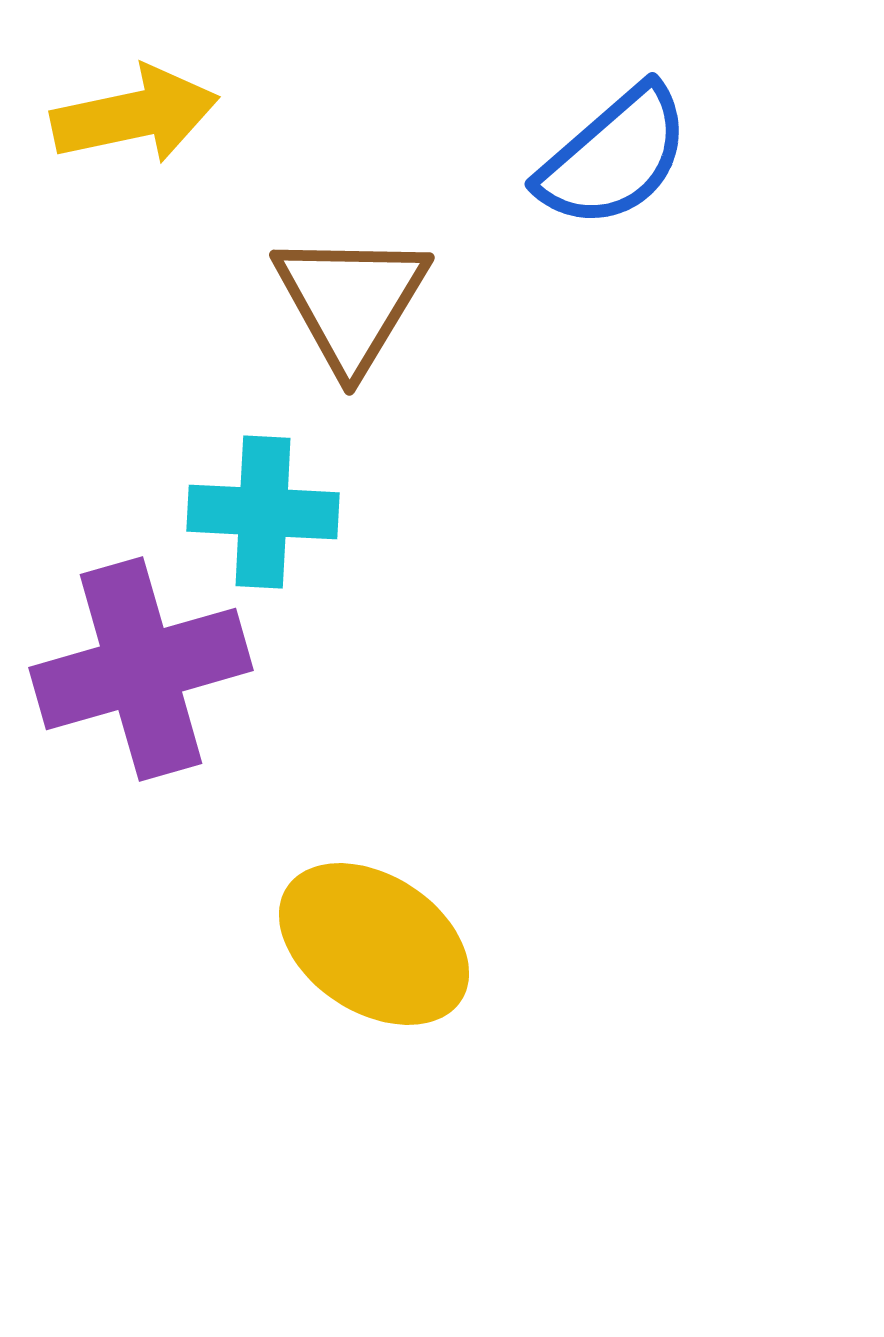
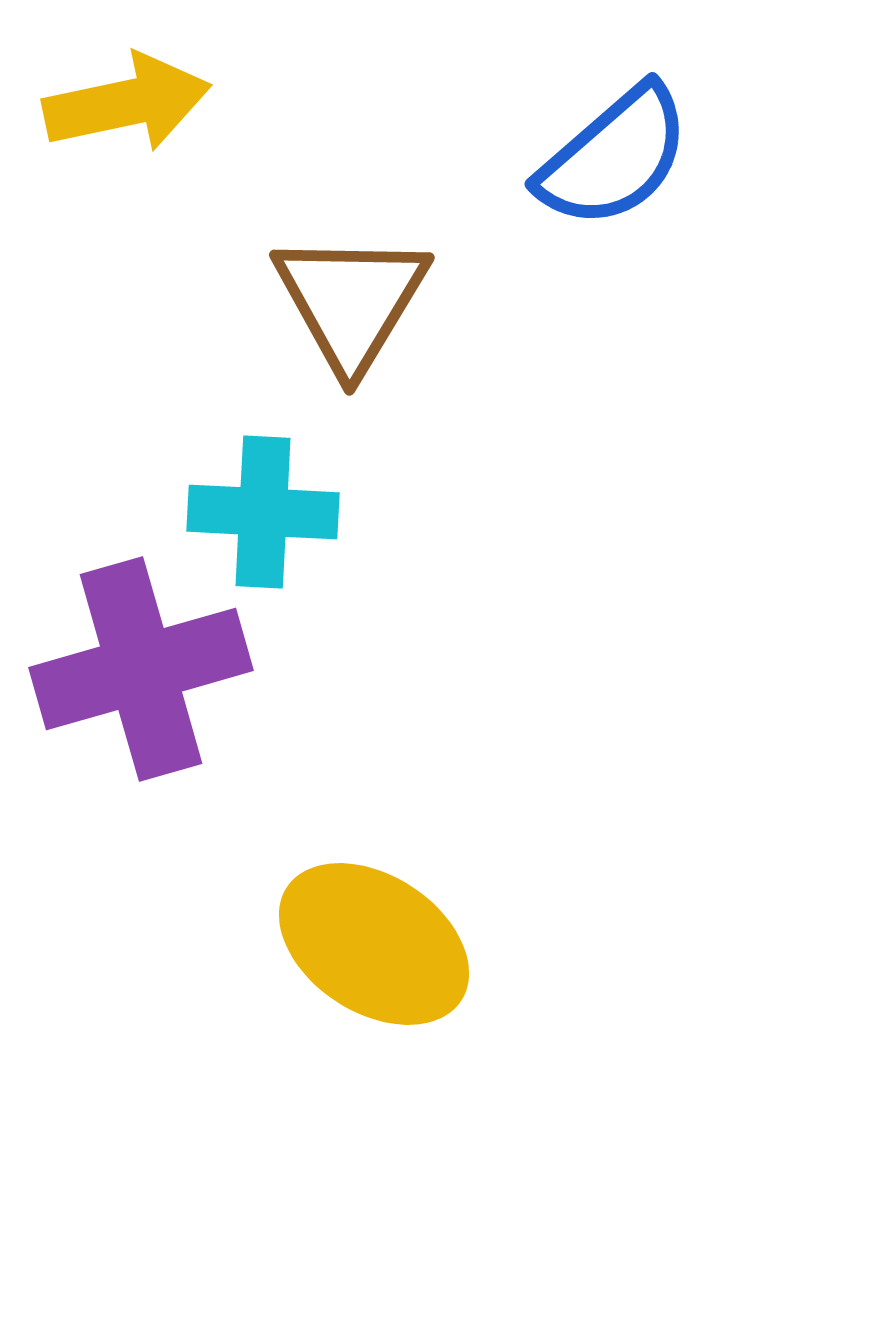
yellow arrow: moved 8 px left, 12 px up
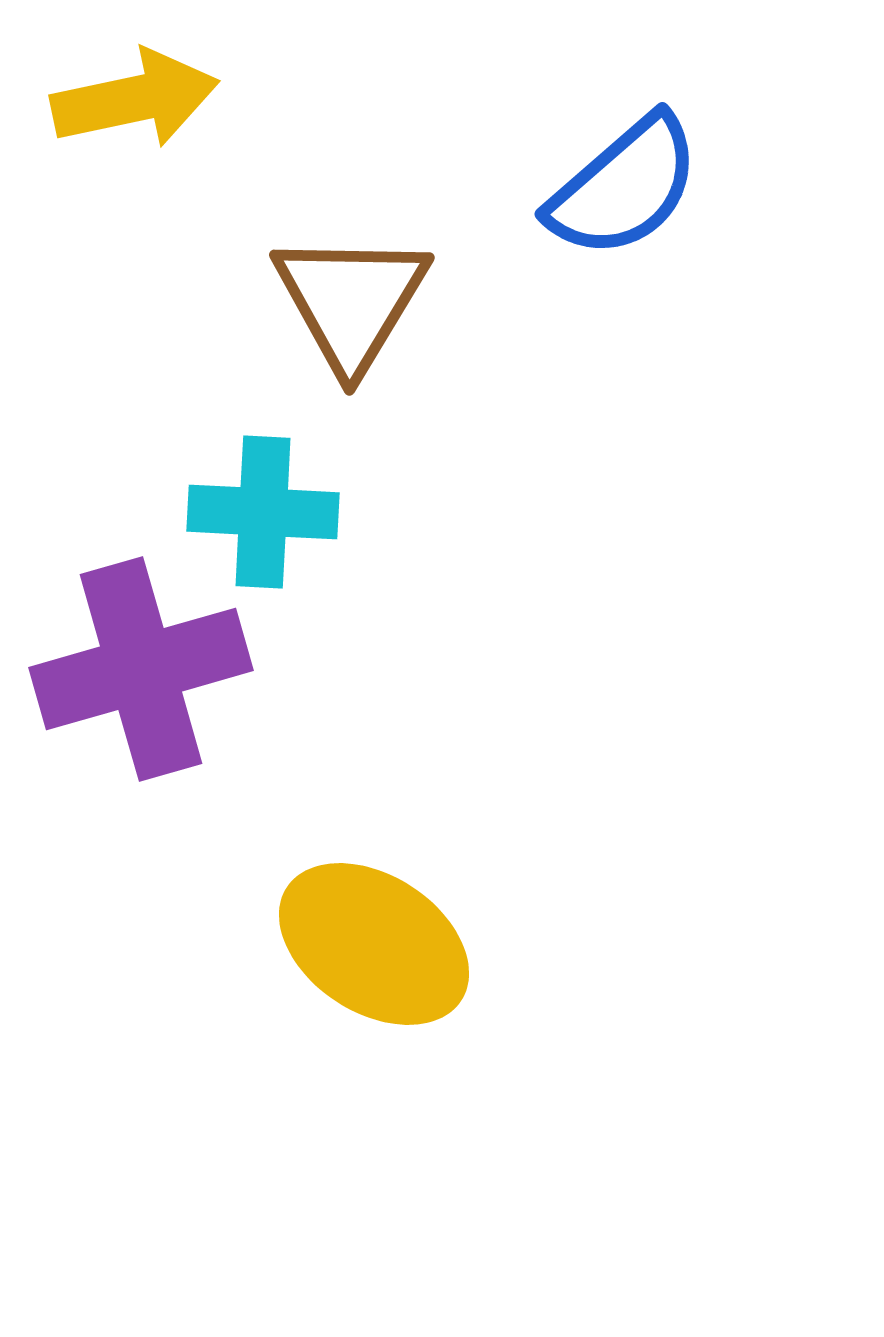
yellow arrow: moved 8 px right, 4 px up
blue semicircle: moved 10 px right, 30 px down
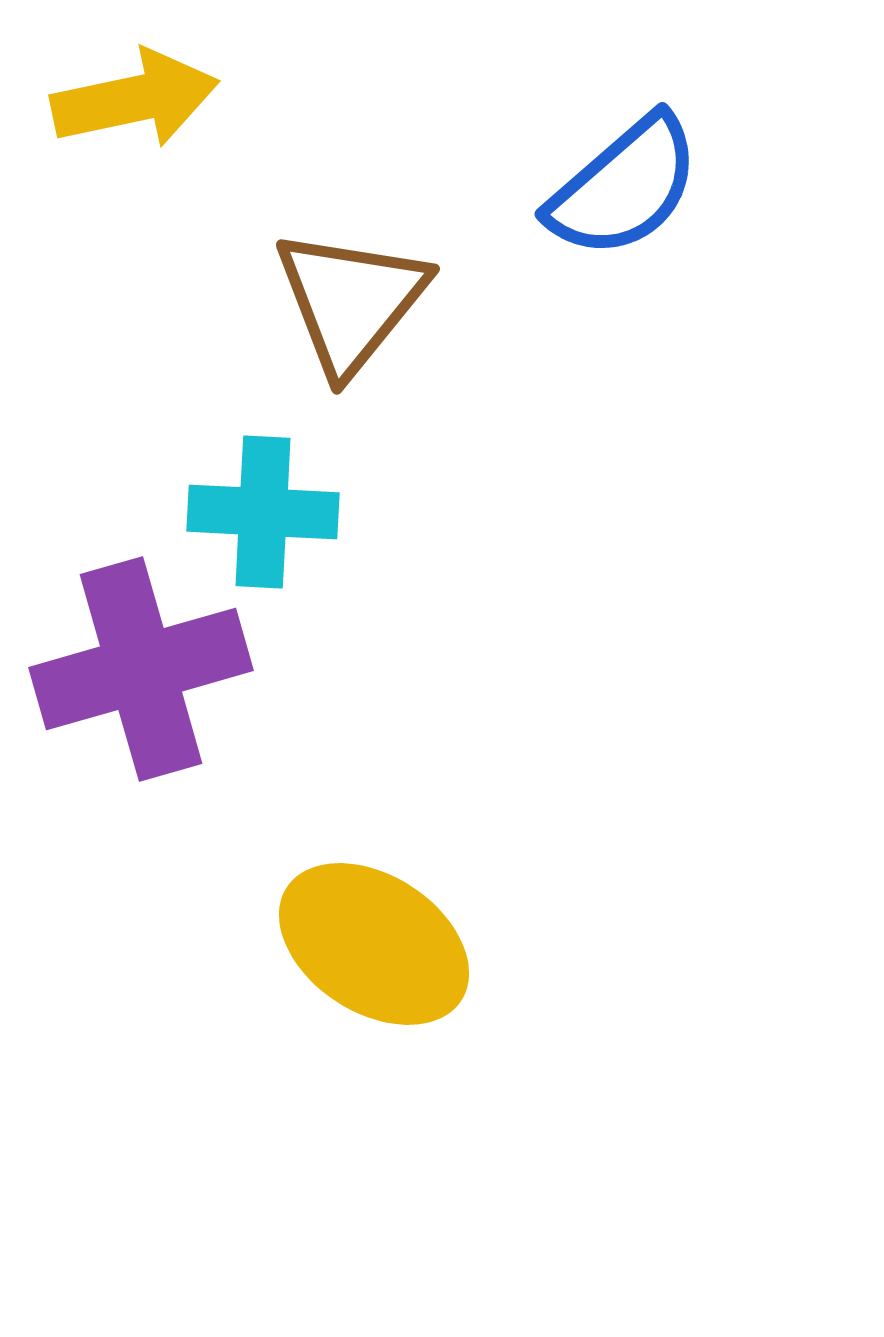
brown triangle: rotated 8 degrees clockwise
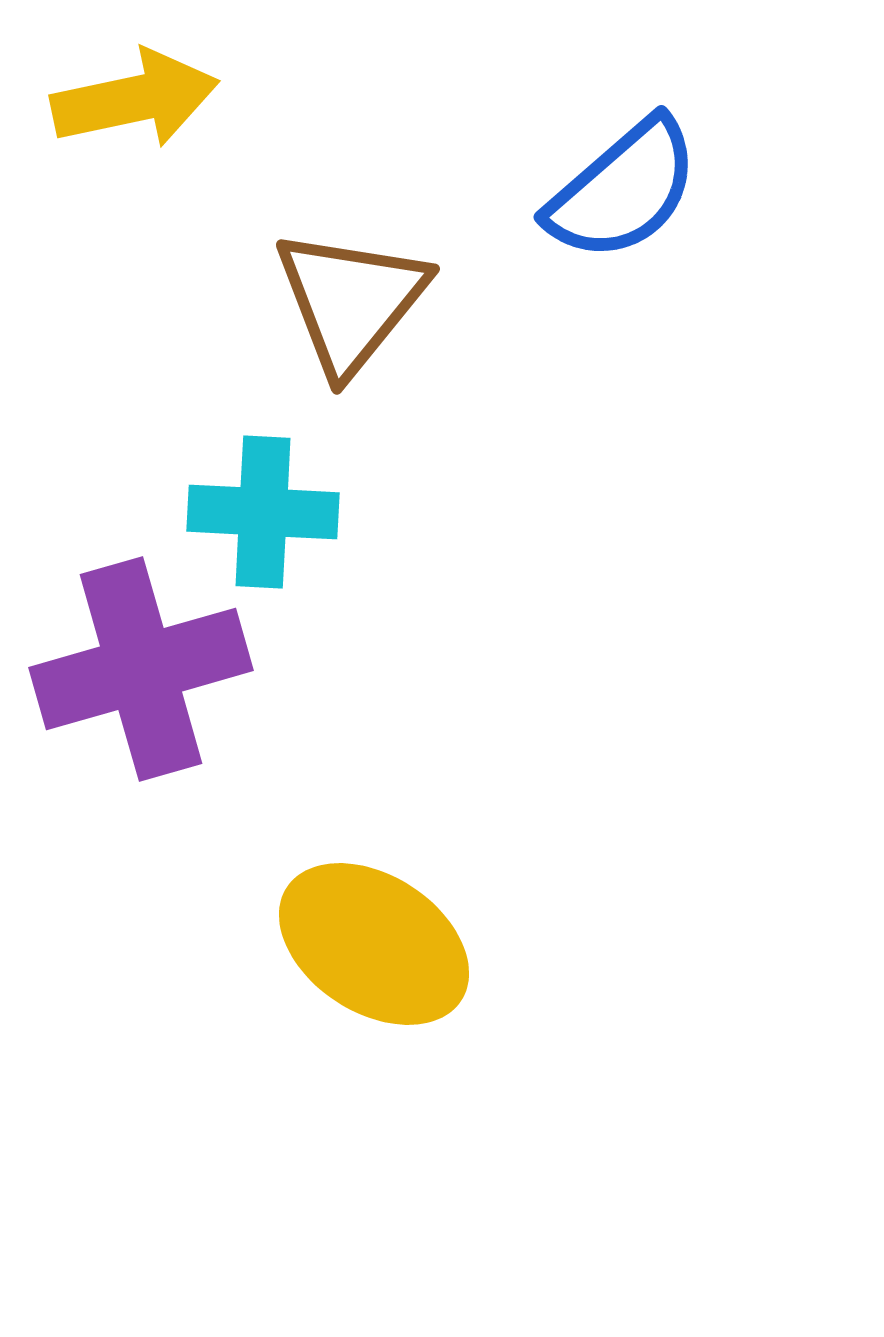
blue semicircle: moved 1 px left, 3 px down
